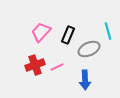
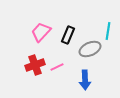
cyan line: rotated 24 degrees clockwise
gray ellipse: moved 1 px right
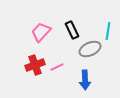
black rectangle: moved 4 px right, 5 px up; rotated 48 degrees counterclockwise
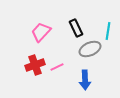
black rectangle: moved 4 px right, 2 px up
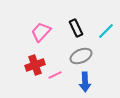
cyan line: moved 2 px left; rotated 36 degrees clockwise
gray ellipse: moved 9 px left, 7 px down
pink line: moved 2 px left, 8 px down
blue arrow: moved 2 px down
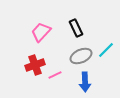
cyan line: moved 19 px down
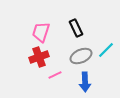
pink trapezoid: rotated 25 degrees counterclockwise
red cross: moved 4 px right, 8 px up
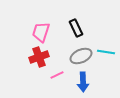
cyan line: moved 2 px down; rotated 54 degrees clockwise
pink line: moved 2 px right
blue arrow: moved 2 px left
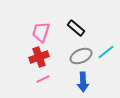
black rectangle: rotated 24 degrees counterclockwise
cyan line: rotated 48 degrees counterclockwise
pink line: moved 14 px left, 4 px down
